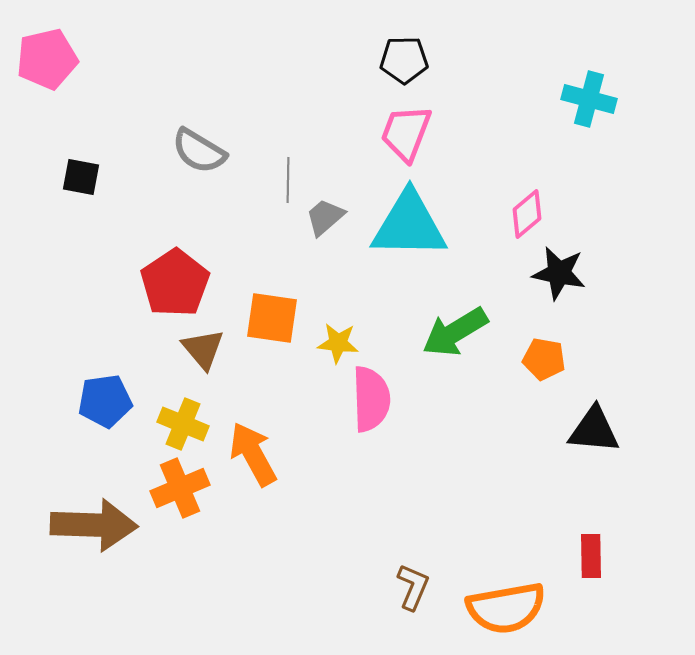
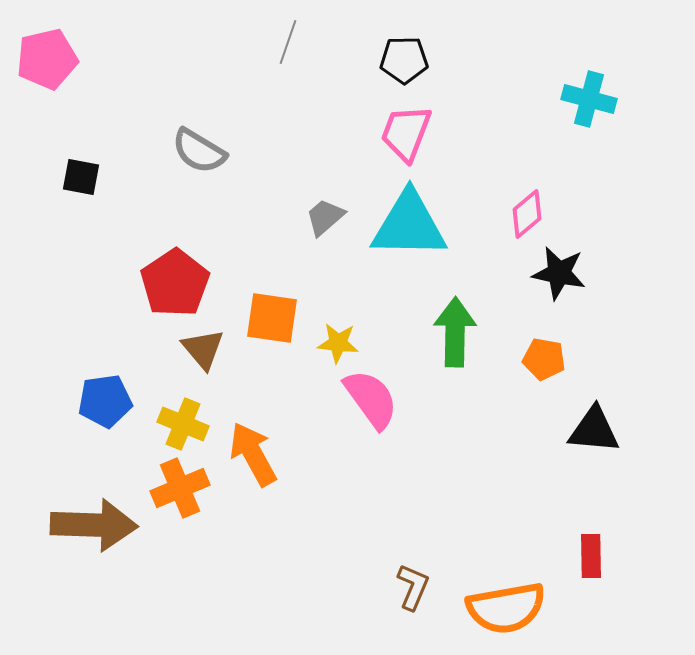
gray line: moved 138 px up; rotated 18 degrees clockwise
green arrow: rotated 122 degrees clockwise
pink semicircle: rotated 34 degrees counterclockwise
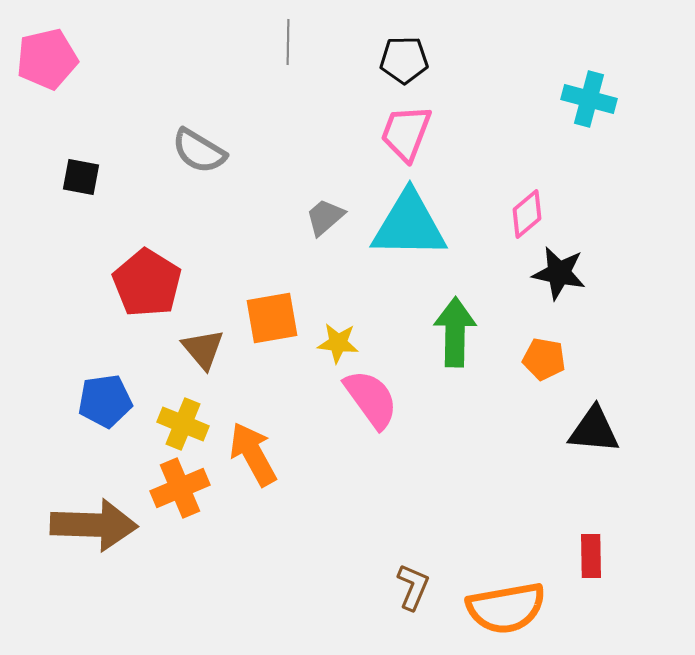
gray line: rotated 18 degrees counterclockwise
red pentagon: moved 28 px left; rotated 6 degrees counterclockwise
orange square: rotated 18 degrees counterclockwise
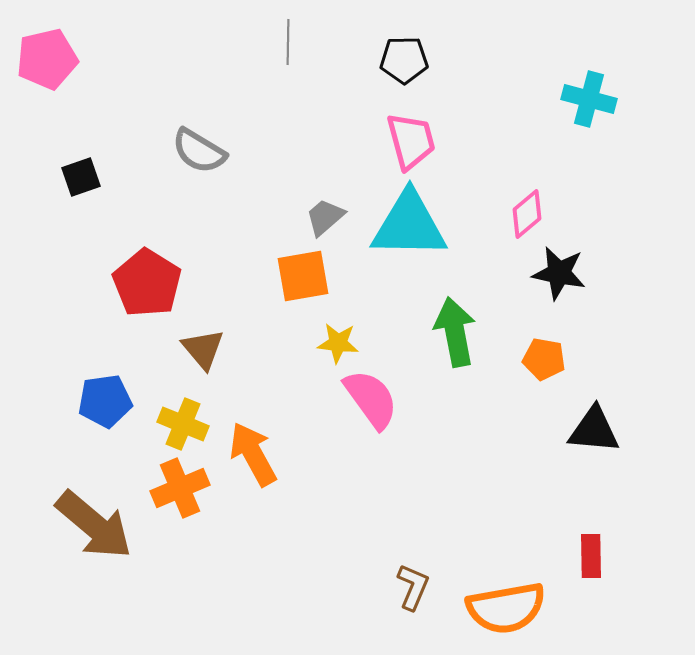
pink trapezoid: moved 5 px right, 8 px down; rotated 144 degrees clockwise
black square: rotated 30 degrees counterclockwise
orange square: moved 31 px right, 42 px up
green arrow: rotated 12 degrees counterclockwise
brown arrow: rotated 38 degrees clockwise
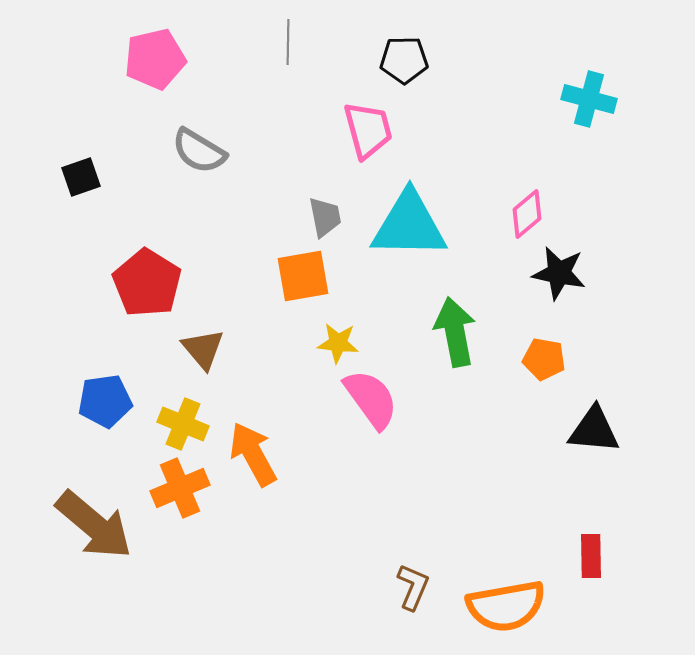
pink pentagon: moved 108 px right
pink trapezoid: moved 43 px left, 11 px up
gray trapezoid: rotated 120 degrees clockwise
orange semicircle: moved 2 px up
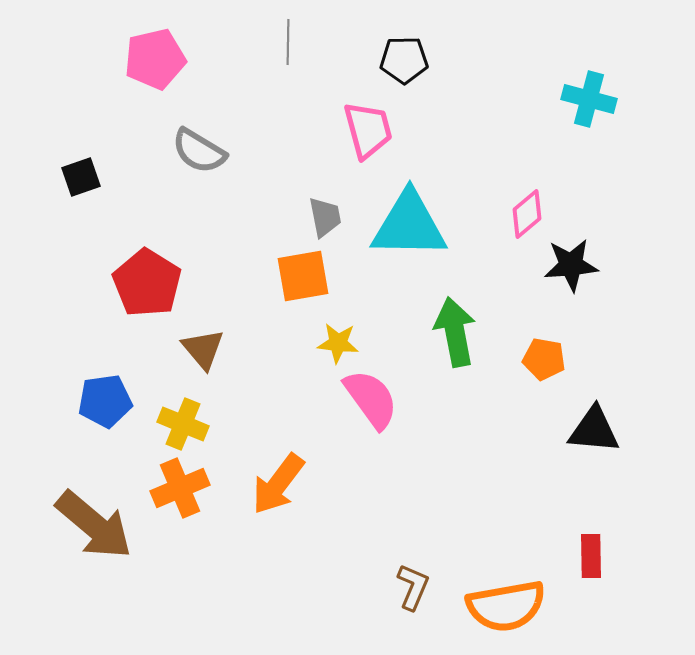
black star: moved 12 px right, 8 px up; rotated 16 degrees counterclockwise
orange arrow: moved 25 px right, 30 px down; rotated 114 degrees counterclockwise
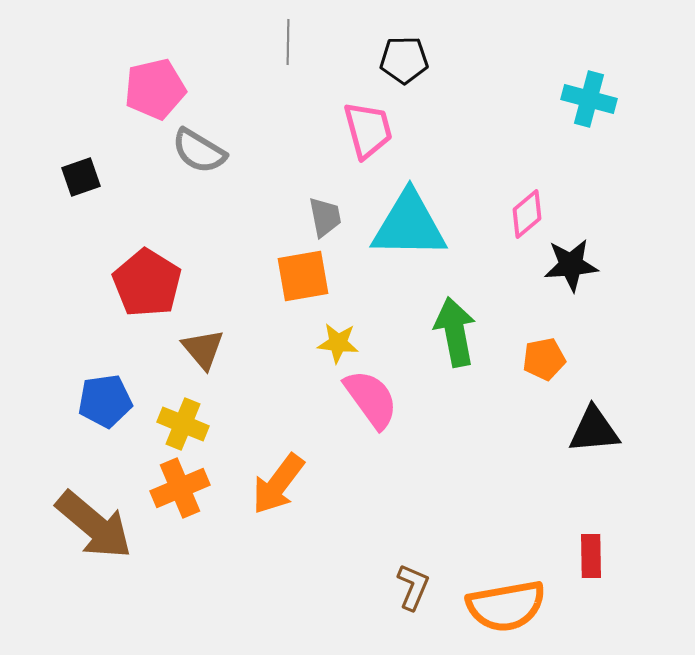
pink pentagon: moved 30 px down
orange pentagon: rotated 21 degrees counterclockwise
black triangle: rotated 10 degrees counterclockwise
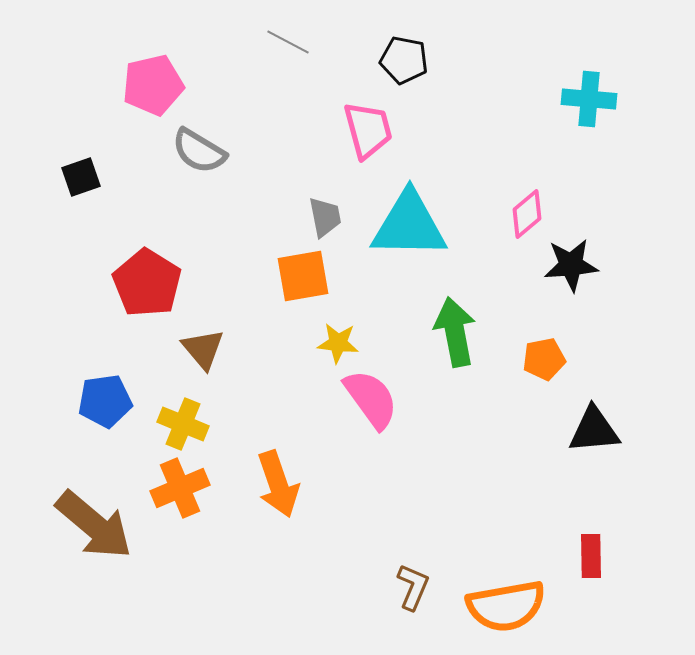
gray line: rotated 63 degrees counterclockwise
black pentagon: rotated 12 degrees clockwise
pink pentagon: moved 2 px left, 4 px up
cyan cross: rotated 10 degrees counterclockwise
orange arrow: rotated 56 degrees counterclockwise
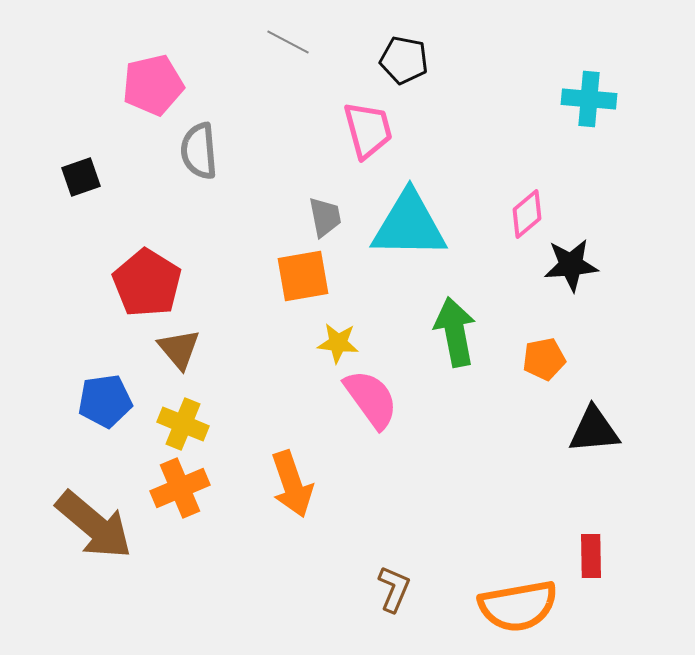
gray semicircle: rotated 54 degrees clockwise
brown triangle: moved 24 px left
orange arrow: moved 14 px right
brown L-shape: moved 19 px left, 2 px down
orange semicircle: moved 12 px right
